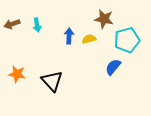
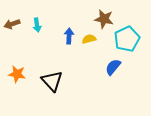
cyan pentagon: moved 1 px up; rotated 10 degrees counterclockwise
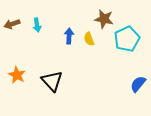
yellow semicircle: rotated 96 degrees counterclockwise
blue semicircle: moved 25 px right, 17 px down
orange star: moved 1 px down; rotated 18 degrees clockwise
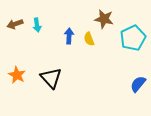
brown arrow: moved 3 px right
cyan pentagon: moved 6 px right, 1 px up
black triangle: moved 1 px left, 3 px up
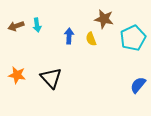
brown arrow: moved 1 px right, 2 px down
yellow semicircle: moved 2 px right
orange star: rotated 18 degrees counterclockwise
blue semicircle: moved 1 px down
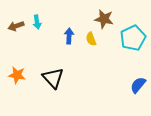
cyan arrow: moved 3 px up
black triangle: moved 2 px right
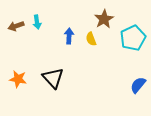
brown star: rotated 30 degrees clockwise
orange star: moved 1 px right, 4 px down
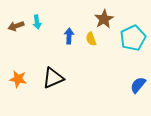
black triangle: rotated 50 degrees clockwise
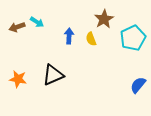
cyan arrow: rotated 48 degrees counterclockwise
brown arrow: moved 1 px right, 1 px down
black triangle: moved 3 px up
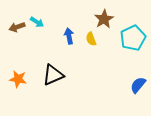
blue arrow: rotated 14 degrees counterclockwise
